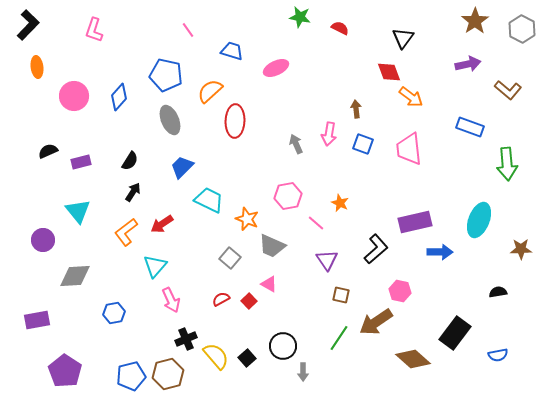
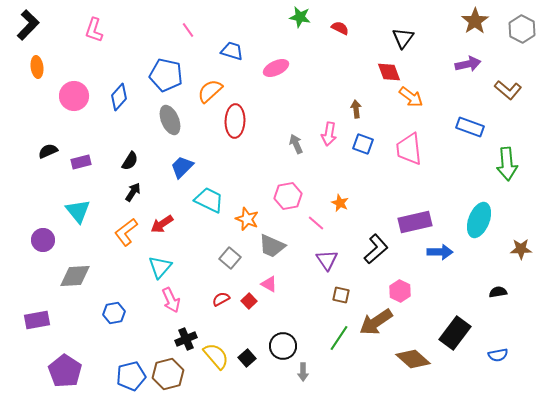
cyan triangle at (155, 266): moved 5 px right, 1 px down
pink hexagon at (400, 291): rotated 15 degrees clockwise
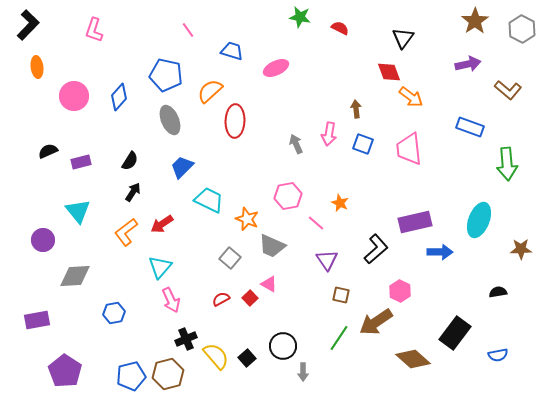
red square at (249, 301): moved 1 px right, 3 px up
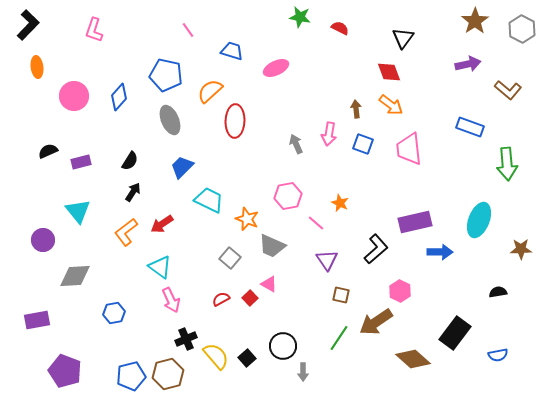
orange arrow at (411, 97): moved 20 px left, 8 px down
cyan triangle at (160, 267): rotated 35 degrees counterclockwise
purple pentagon at (65, 371): rotated 12 degrees counterclockwise
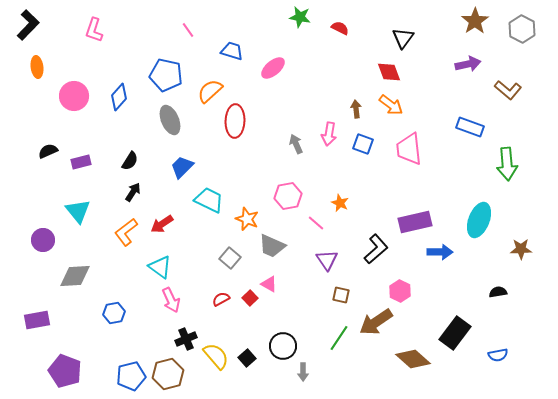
pink ellipse at (276, 68): moved 3 px left; rotated 15 degrees counterclockwise
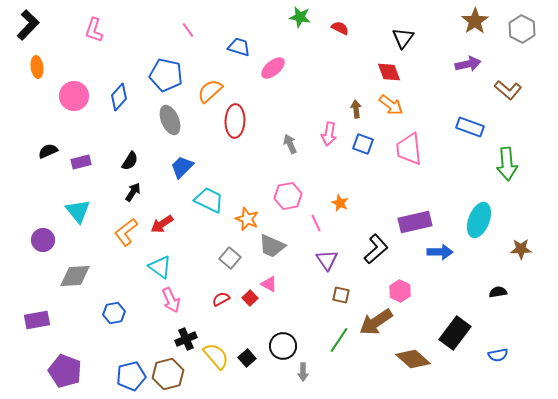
blue trapezoid at (232, 51): moved 7 px right, 4 px up
gray arrow at (296, 144): moved 6 px left
pink line at (316, 223): rotated 24 degrees clockwise
green line at (339, 338): moved 2 px down
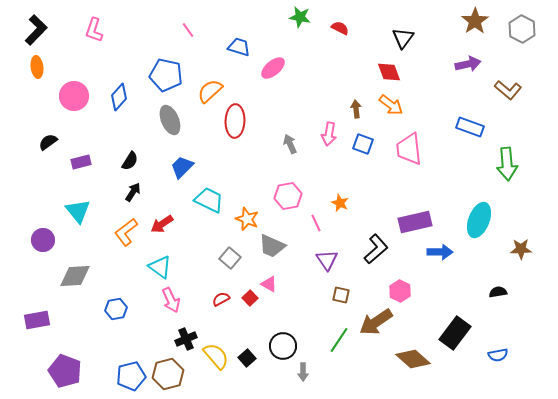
black L-shape at (28, 25): moved 8 px right, 5 px down
black semicircle at (48, 151): moved 9 px up; rotated 12 degrees counterclockwise
blue hexagon at (114, 313): moved 2 px right, 4 px up
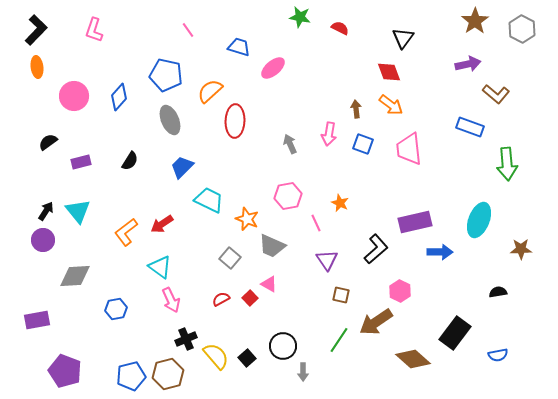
brown L-shape at (508, 90): moved 12 px left, 4 px down
black arrow at (133, 192): moved 87 px left, 19 px down
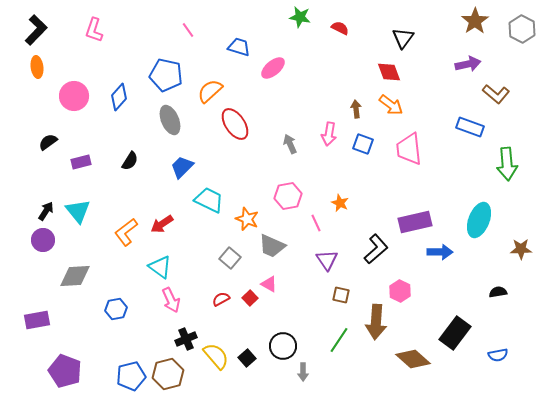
red ellipse at (235, 121): moved 3 px down; rotated 36 degrees counterclockwise
brown arrow at (376, 322): rotated 52 degrees counterclockwise
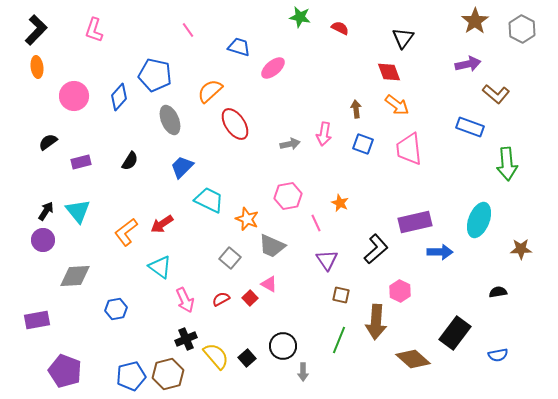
blue pentagon at (166, 75): moved 11 px left
orange arrow at (391, 105): moved 6 px right
pink arrow at (329, 134): moved 5 px left
gray arrow at (290, 144): rotated 102 degrees clockwise
pink arrow at (171, 300): moved 14 px right
green line at (339, 340): rotated 12 degrees counterclockwise
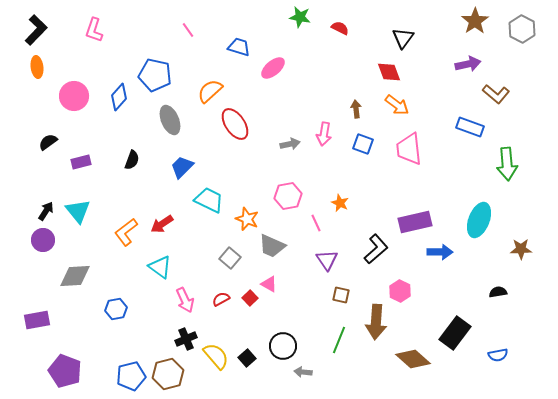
black semicircle at (130, 161): moved 2 px right, 1 px up; rotated 12 degrees counterclockwise
gray arrow at (303, 372): rotated 96 degrees clockwise
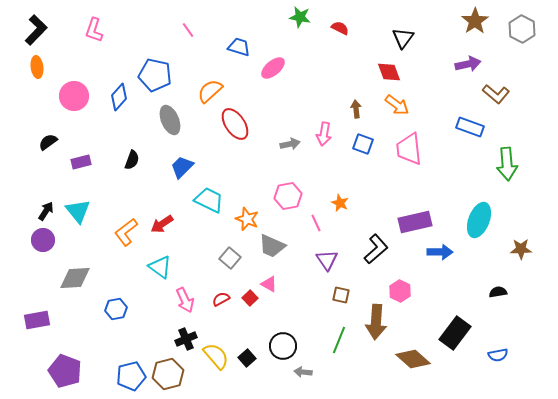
gray diamond at (75, 276): moved 2 px down
